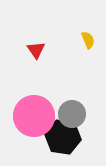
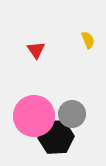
black hexagon: moved 7 px left; rotated 12 degrees counterclockwise
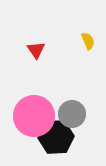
yellow semicircle: moved 1 px down
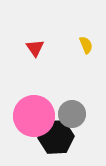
yellow semicircle: moved 2 px left, 4 px down
red triangle: moved 1 px left, 2 px up
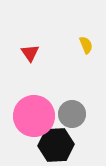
red triangle: moved 5 px left, 5 px down
black hexagon: moved 8 px down
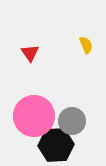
gray circle: moved 7 px down
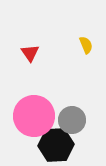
gray circle: moved 1 px up
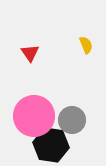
black hexagon: moved 5 px left; rotated 12 degrees clockwise
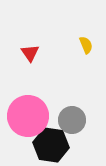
pink circle: moved 6 px left
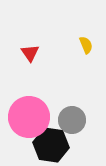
pink circle: moved 1 px right, 1 px down
